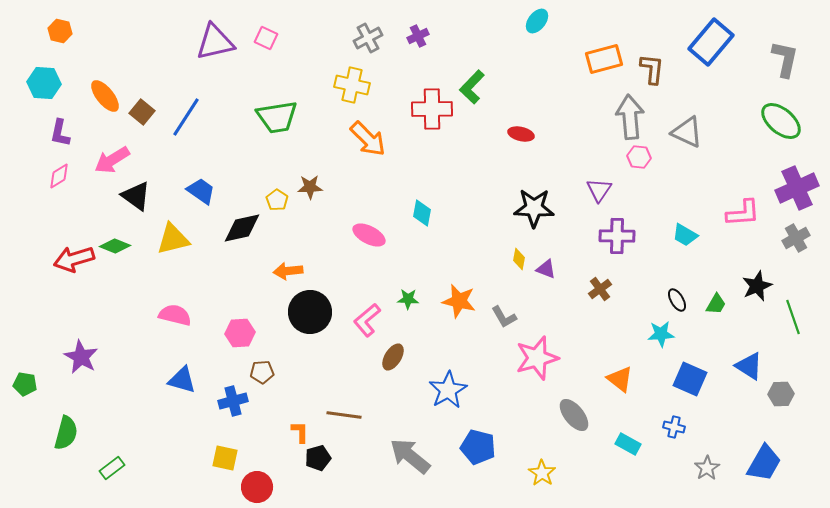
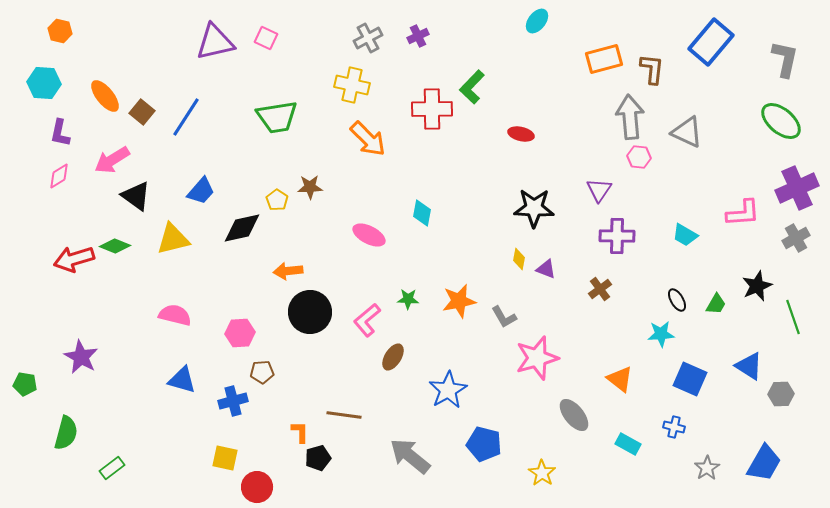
blue trapezoid at (201, 191): rotated 96 degrees clockwise
orange star at (459, 301): rotated 24 degrees counterclockwise
blue pentagon at (478, 447): moved 6 px right, 3 px up
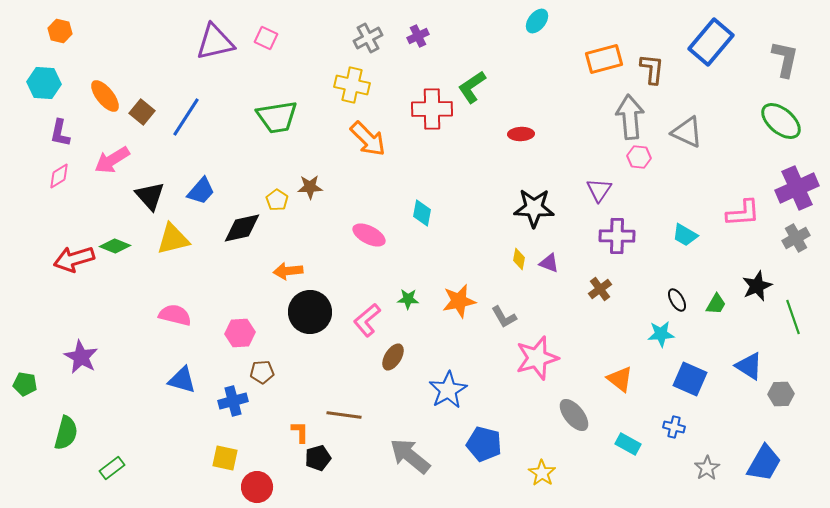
green L-shape at (472, 87): rotated 12 degrees clockwise
red ellipse at (521, 134): rotated 15 degrees counterclockwise
black triangle at (136, 196): moved 14 px right; rotated 12 degrees clockwise
purple triangle at (546, 269): moved 3 px right, 6 px up
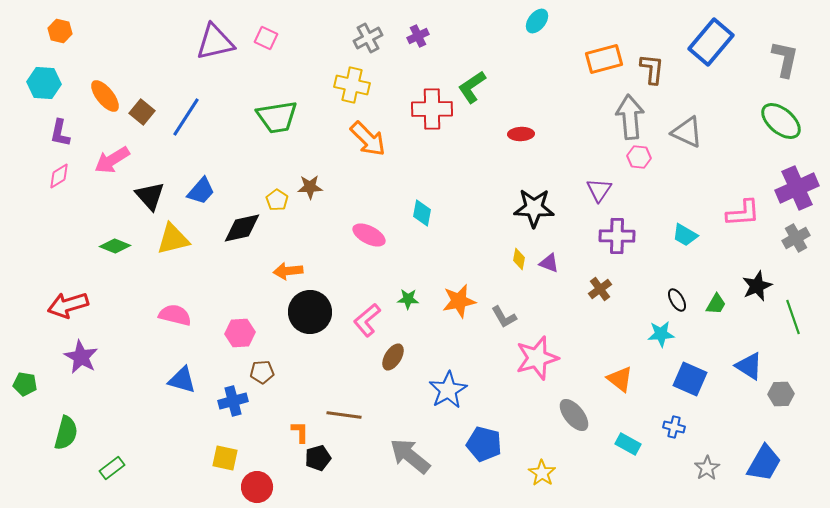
red arrow at (74, 259): moved 6 px left, 46 px down
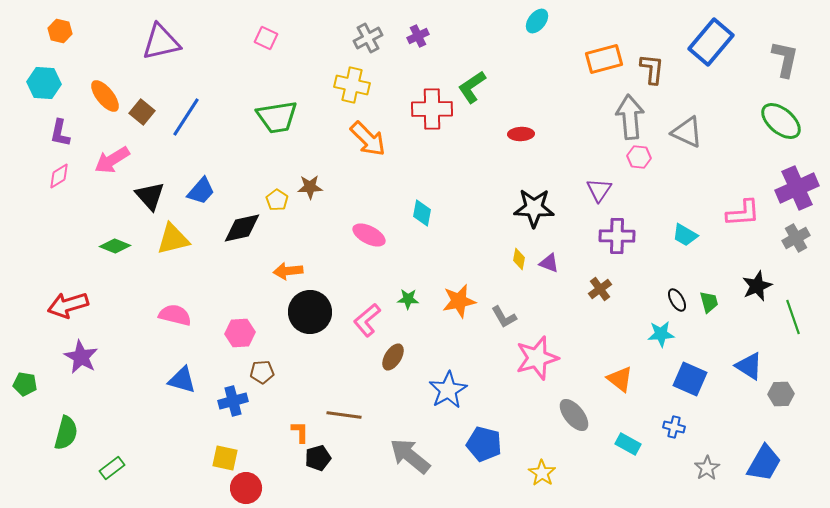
purple triangle at (215, 42): moved 54 px left
green trapezoid at (716, 304): moved 7 px left, 2 px up; rotated 45 degrees counterclockwise
red circle at (257, 487): moved 11 px left, 1 px down
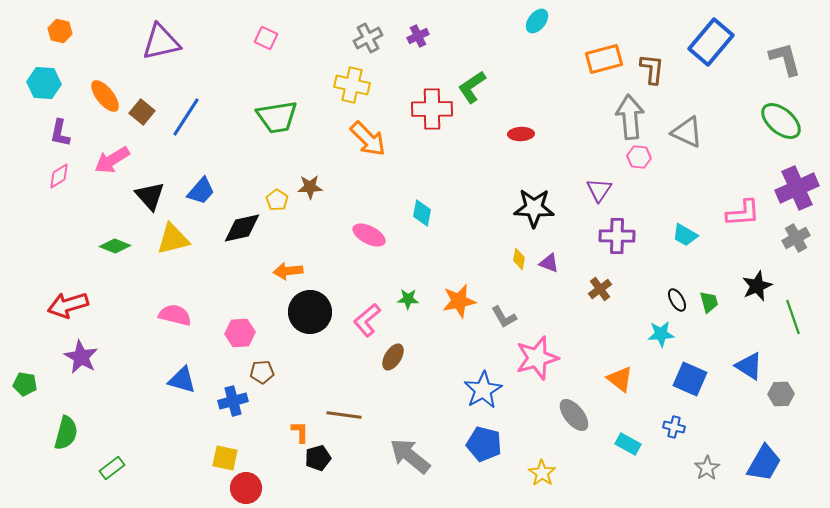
gray L-shape at (785, 59): rotated 27 degrees counterclockwise
blue star at (448, 390): moved 35 px right
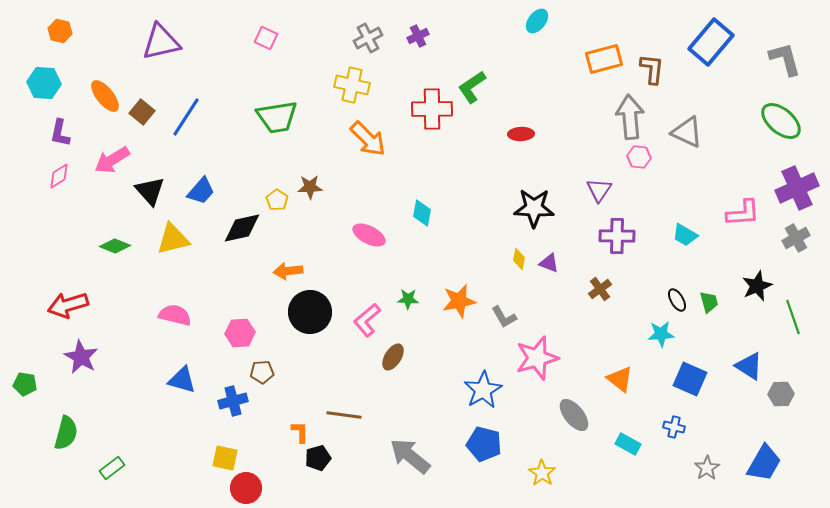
black triangle at (150, 196): moved 5 px up
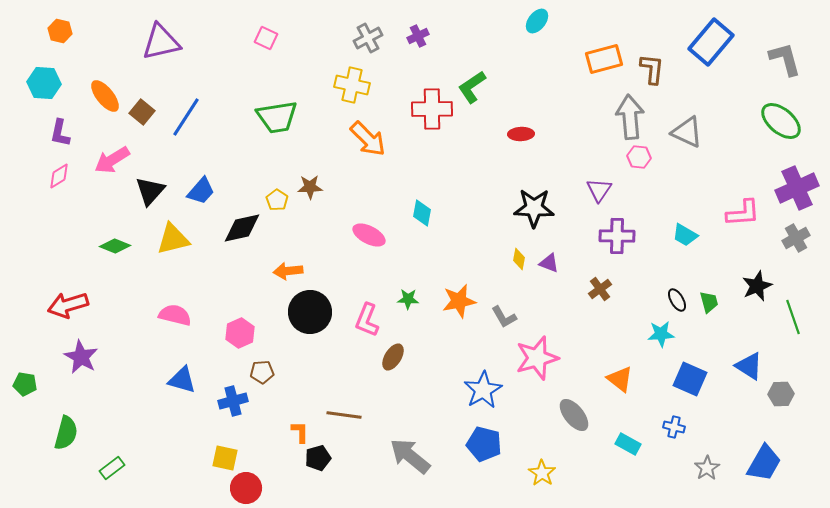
black triangle at (150, 191): rotated 24 degrees clockwise
pink L-shape at (367, 320): rotated 28 degrees counterclockwise
pink hexagon at (240, 333): rotated 20 degrees counterclockwise
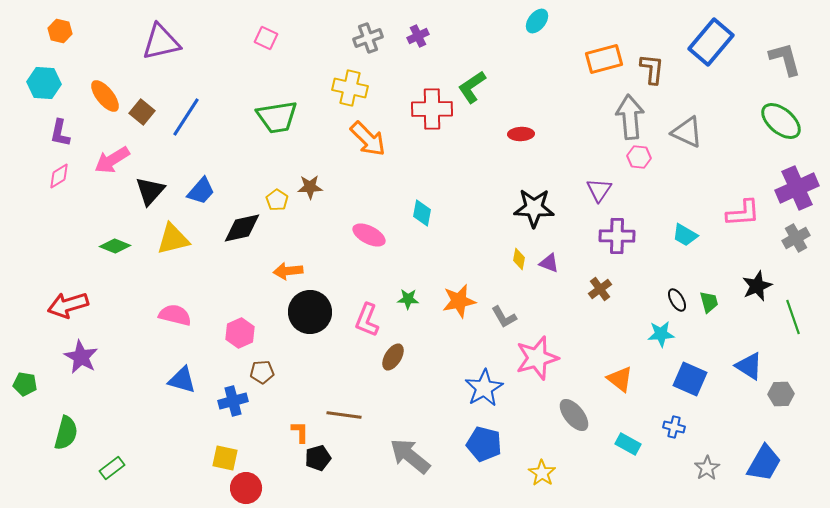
gray cross at (368, 38): rotated 8 degrees clockwise
yellow cross at (352, 85): moved 2 px left, 3 px down
blue star at (483, 390): moved 1 px right, 2 px up
